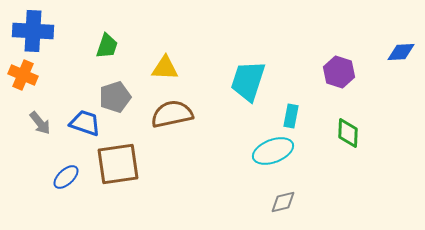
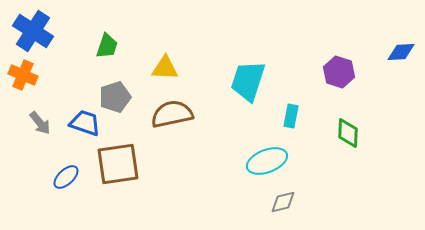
blue cross: rotated 30 degrees clockwise
cyan ellipse: moved 6 px left, 10 px down
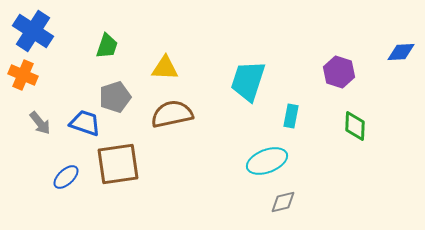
green diamond: moved 7 px right, 7 px up
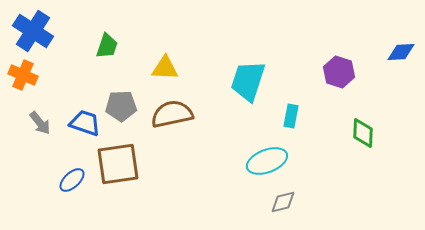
gray pentagon: moved 6 px right, 9 px down; rotated 16 degrees clockwise
green diamond: moved 8 px right, 7 px down
blue ellipse: moved 6 px right, 3 px down
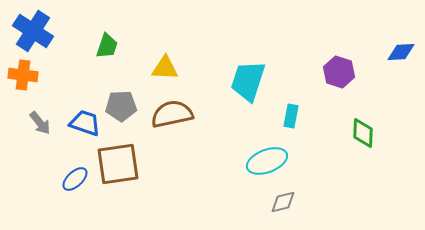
orange cross: rotated 16 degrees counterclockwise
blue ellipse: moved 3 px right, 1 px up
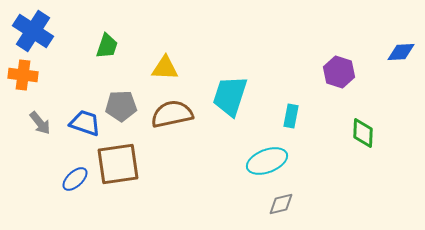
cyan trapezoid: moved 18 px left, 15 px down
gray diamond: moved 2 px left, 2 px down
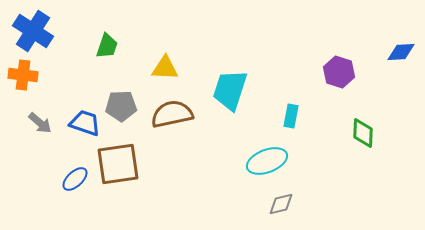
cyan trapezoid: moved 6 px up
gray arrow: rotated 10 degrees counterclockwise
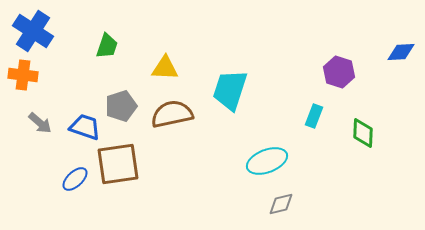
gray pentagon: rotated 16 degrees counterclockwise
cyan rectangle: moved 23 px right; rotated 10 degrees clockwise
blue trapezoid: moved 4 px down
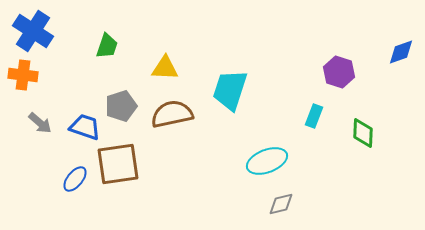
blue diamond: rotated 16 degrees counterclockwise
blue ellipse: rotated 8 degrees counterclockwise
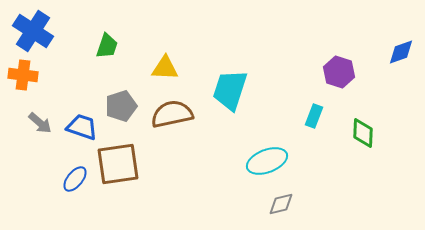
blue trapezoid: moved 3 px left
